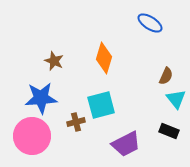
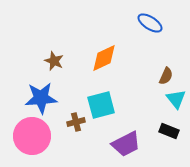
orange diamond: rotated 48 degrees clockwise
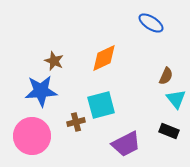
blue ellipse: moved 1 px right
blue star: moved 7 px up
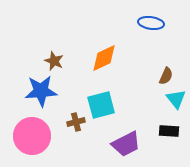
blue ellipse: rotated 25 degrees counterclockwise
black rectangle: rotated 18 degrees counterclockwise
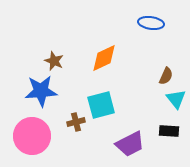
purple trapezoid: moved 4 px right
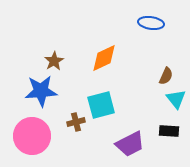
brown star: rotated 18 degrees clockwise
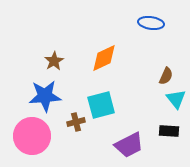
blue star: moved 4 px right, 5 px down
purple trapezoid: moved 1 px left, 1 px down
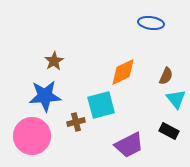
orange diamond: moved 19 px right, 14 px down
black rectangle: rotated 24 degrees clockwise
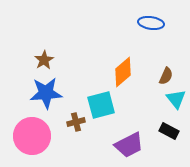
brown star: moved 10 px left, 1 px up
orange diamond: rotated 16 degrees counterclockwise
blue star: moved 1 px right, 3 px up
